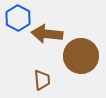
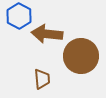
blue hexagon: moved 1 px right, 2 px up
brown trapezoid: moved 1 px up
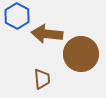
blue hexagon: moved 2 px left
brown circle: moved 2 px up
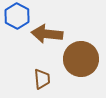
brown circle: moved 5 px down
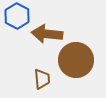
brown circle: moved 5 px left, 1 px down
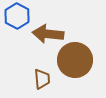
brown arrow: moved 1 px right
brown circle: moved 1 px left
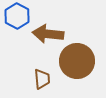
brown circle: moved 2 px right, 1 px down
